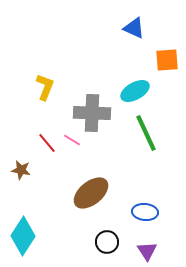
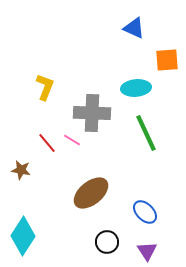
cyan ellipse: moved 1 px right, 3 px up; rotated 24 degrees clockwise
blue ellipse: rotated 40 degrees clockwise
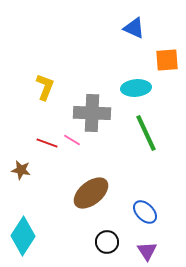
red line: rotated 30 degrees counterclockwise
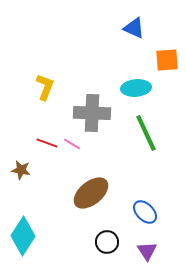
pink line: moved 4 px down
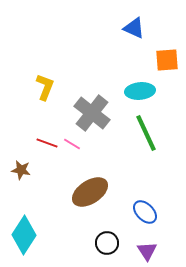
cyan ellipse: moved 4 px right, 3 px down
gray cross: rotated 36 degrees clockwise
brown ellipse: moved 1 px left, 1 px up; rotated 6 degrees clockwise
cyan diamond: moved 1 px right, 1 px up
black circle: moved 1 px down
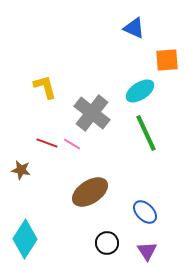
yellow L-shape: rotated 36 degrees counterclockwise
cyan ellipse: rotated 28 degrees counterclockwise
cyan diamond: moved 1 px right, 4 px down
